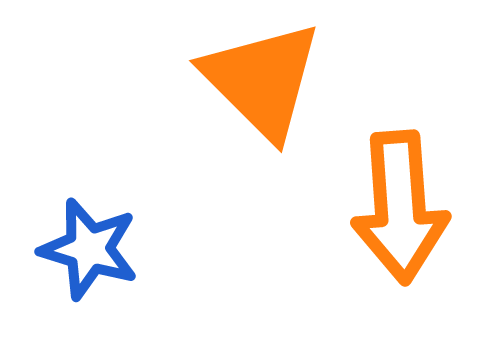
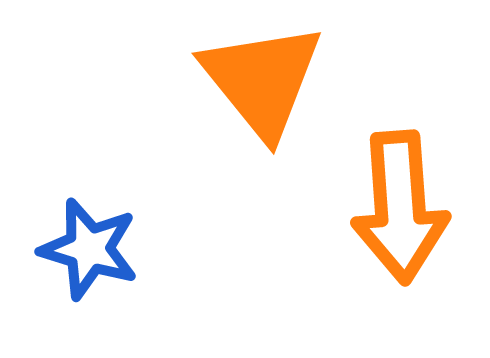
orange triangle: rotated 6 degrees clockwise
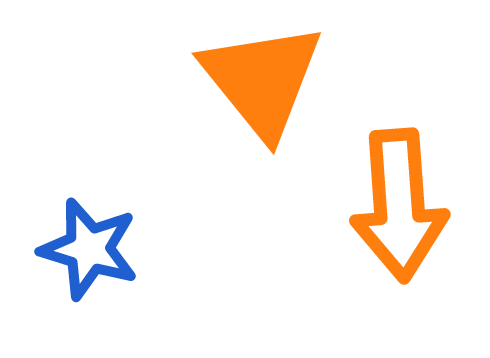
orange arrow: moved 1 px left, 2 px up
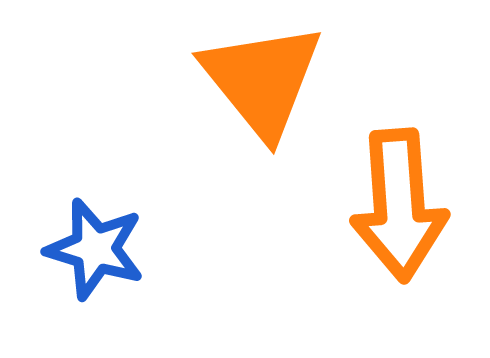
blue star: moved 6 px right
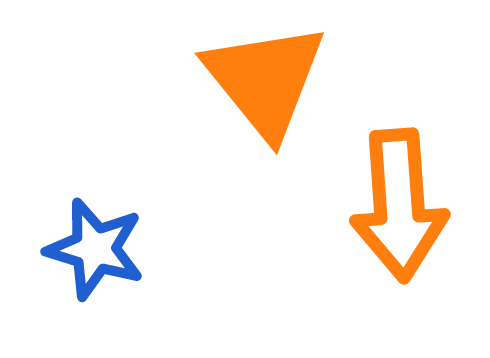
orange triangle: moved 3 px right
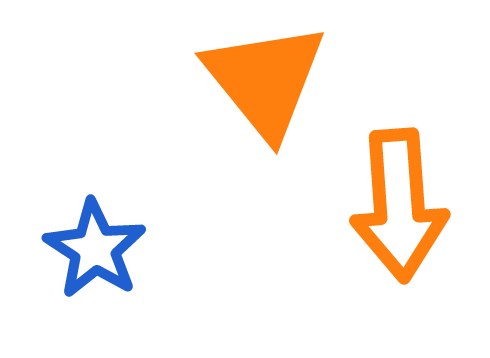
blue star: rotated 16 degrees clockwise
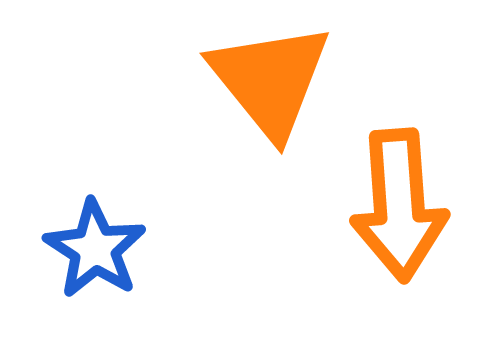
orange triangle: moved 5 px right
